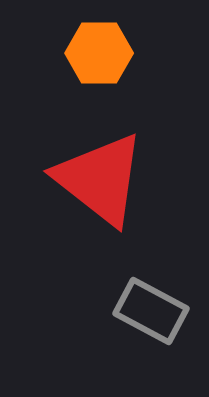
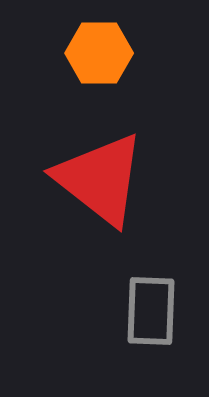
gray rectangle: rotated 64 degrees clockwise
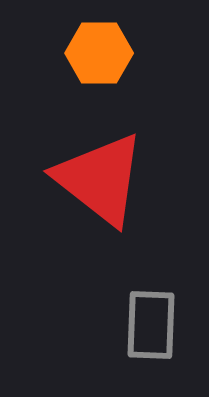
gray rectangle: moved 14 px down
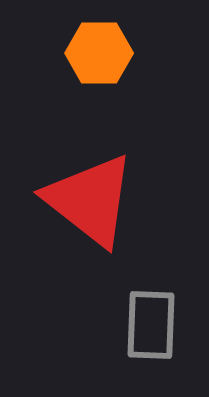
red triangle: moved 10 px left, 21 px down
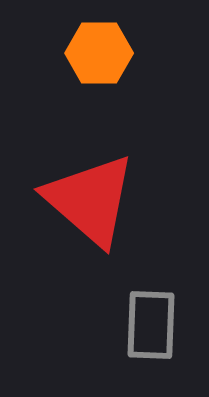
red triangle: rotated 3 degrees clockwise
